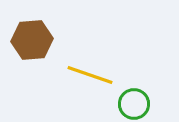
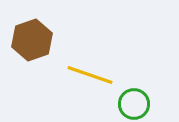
brown hexagon: rotated 15 degrees counterclockwise
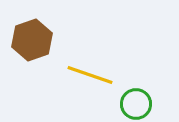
green circle: moved 2 px right
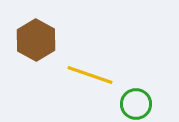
brown hexagon: moved 4 px right; rotated 12 degrees counterclockwise
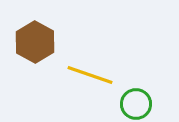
brown hexagon: moved 1 px left, 2 px down
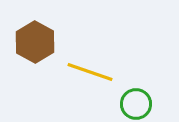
yellow line: moved 3 px up
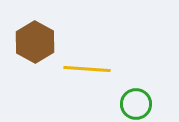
yellow line: moved 3 px left, 3 px up; rotated 15 degrees counterclockwise
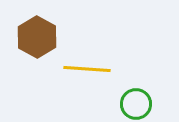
brown hexagon: moved 2 px right, 5 px up
